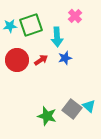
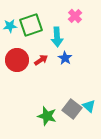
blue star: rotated 24 degrees counterclockwise
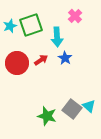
cyan star: rotated 16 degrees counterclockwise
red circle: moved 3 px down
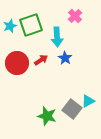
cyan triangle: moved 1 px left, 5 px up; rotated 48 degrees clockwise
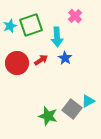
green star: moved 1 px right
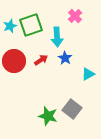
red circle: moved 3 px left, 2 px up
cyan triangle: moved 27 px up
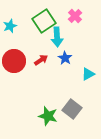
green square: moved 13 px right, 4 px up; rotated 15 degrees counterclockwise
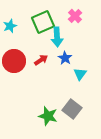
green square: moved 1 px left, 1 px down; rotated 10 degrees clockwise
cyan triangle: moved 8 px left; rotated 24 degrees counterclockwise
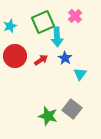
red circle: moved 1 px right, 5 px up
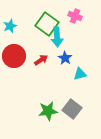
pink cross: rotated 24 degrees counterclockwise
green square: moved 4 px right, 2 px down; rotated 30 degrees counterclockwise
red circle: moved 1 px left
cyan triangle: rotated 40 degrees clockwise
green star: moved 5 px up; rotated 24 degrees counterclockwise
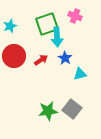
green square: rotated 35 degrees clockwise
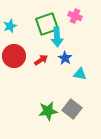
cyan triangle: rotated 24 degrees clockwise
